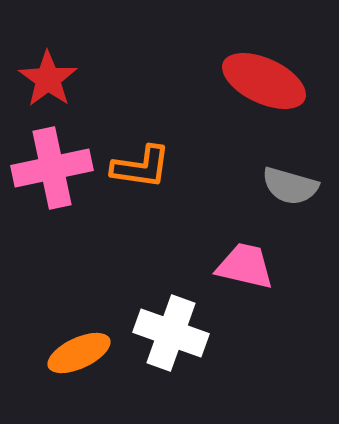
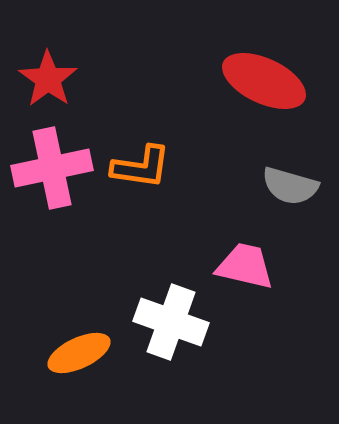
white cross: moved 11 px up
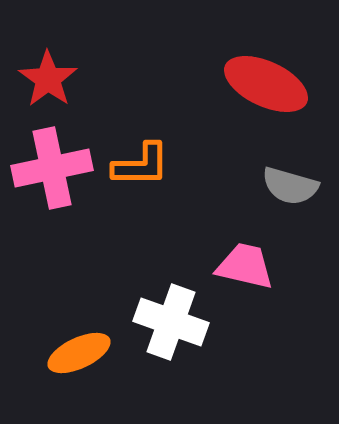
red ellipse: moved 2 px right, 3 px down
orange L-shape: moved 2 px up; rotated 8 degrees counterclockwise
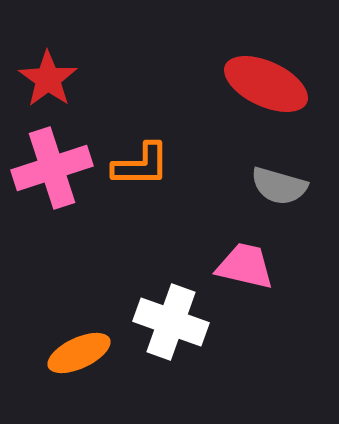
pink cross: rotated 6 degrees counterclockwise
gray semicircle: moved 11 px left
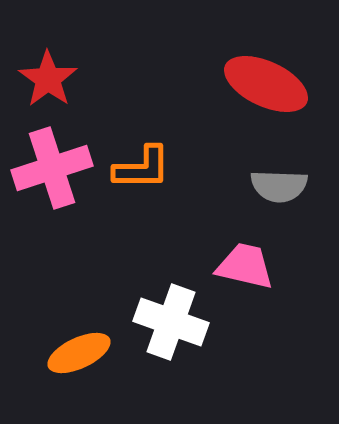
orange L-shape: moved 1 px right, 3 px down
gray semicircle: rotated 14 degrees counterclockwise
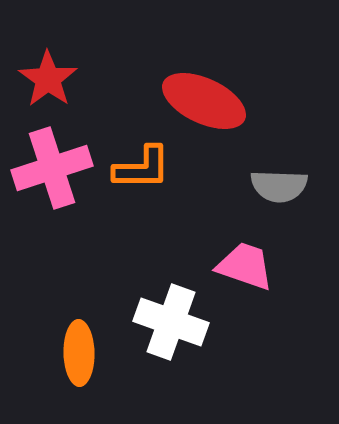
red ellipse: moved 62 px left, 17 px down
pink trapezoid: rotated 6 degrees clockwise
orange ellipse: rotated 66 degrees counterclockwise
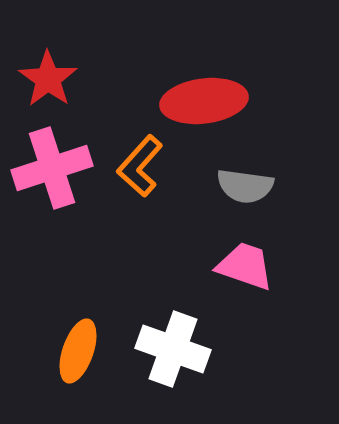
red ellipse: rotated 32 degrees counterclockwise
orange L-shape: moved 2 px left, 2 px up; rotated 132 degrees clockwise
gray semicircle: moved 34 px left; rotated 6 degrees clockwise
white cross: moved 2 px right, 27 px down
orange ellipse: moved 1 px left, 2 px up; rotated 20 degrees clockwise
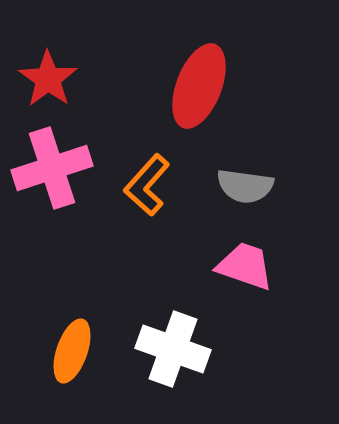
red ellipse: moved 5 px left, 15 px up; rotated 62 degrees counterclockwise
orange L-shape: moved 7 px right, 19 px down
orange ellipse: moved 6 px left
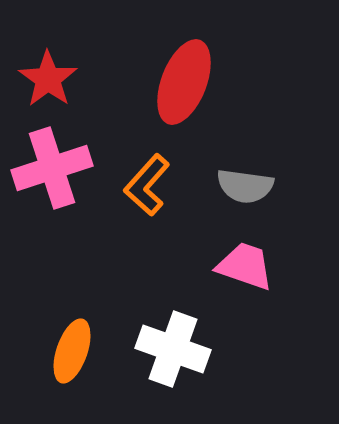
red ellipse: moved 15 px left, 4 px up
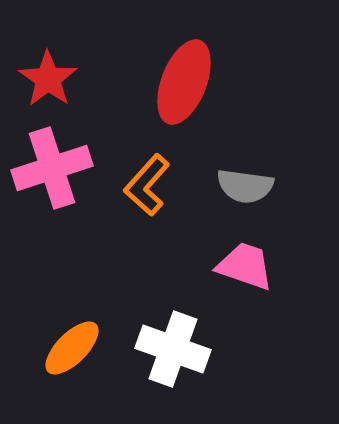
orange ellipse: moved 3 px up; rotated 26 degrees clockwise
